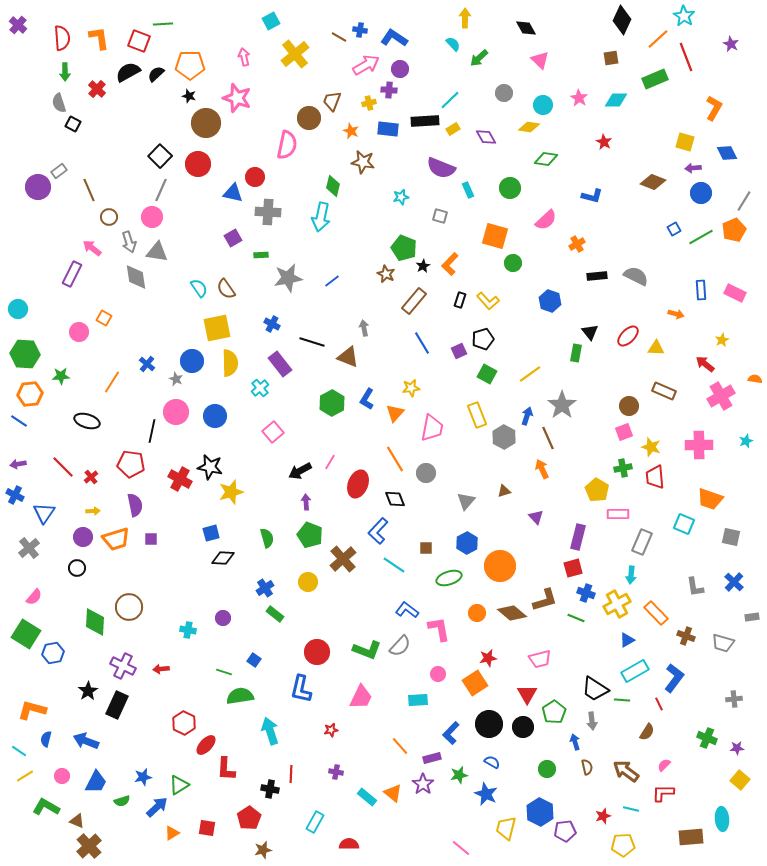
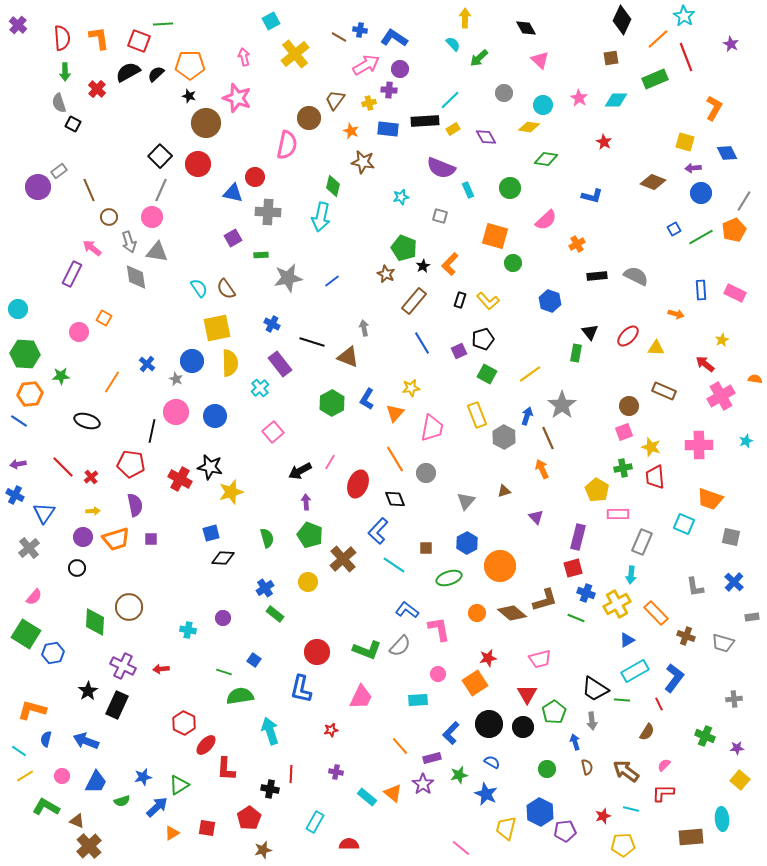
brown trapezoid at (332, 101): moved 3 px right, 1 px up; rotated 15 degrees clockwise
green cross at (707, 738): moved 2 px left, 2 px up
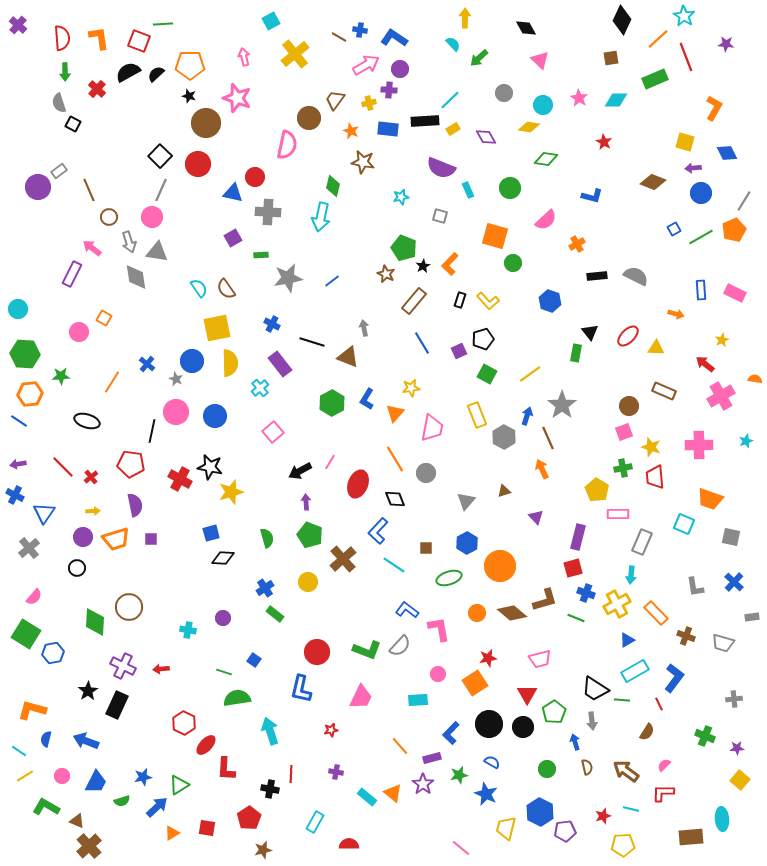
purple star at (731, 44): moved 5 px left; rotated 21 degrees counterclockwise
green semicircle at (240, 696): moved 3 px left, 2 px down
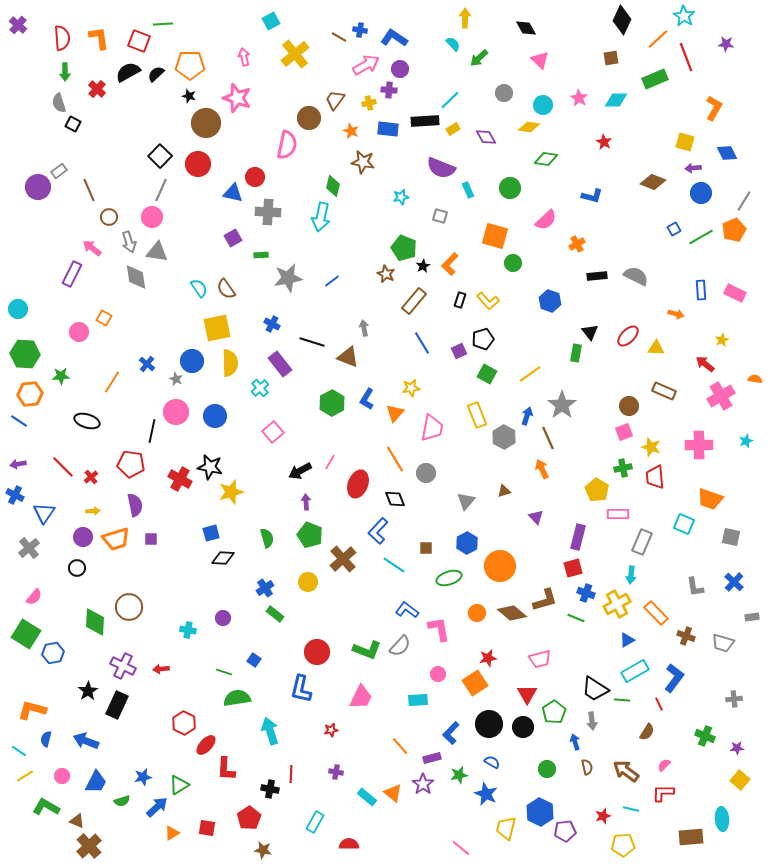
brown star at (263, 850): rotated 24 degrees clockwise
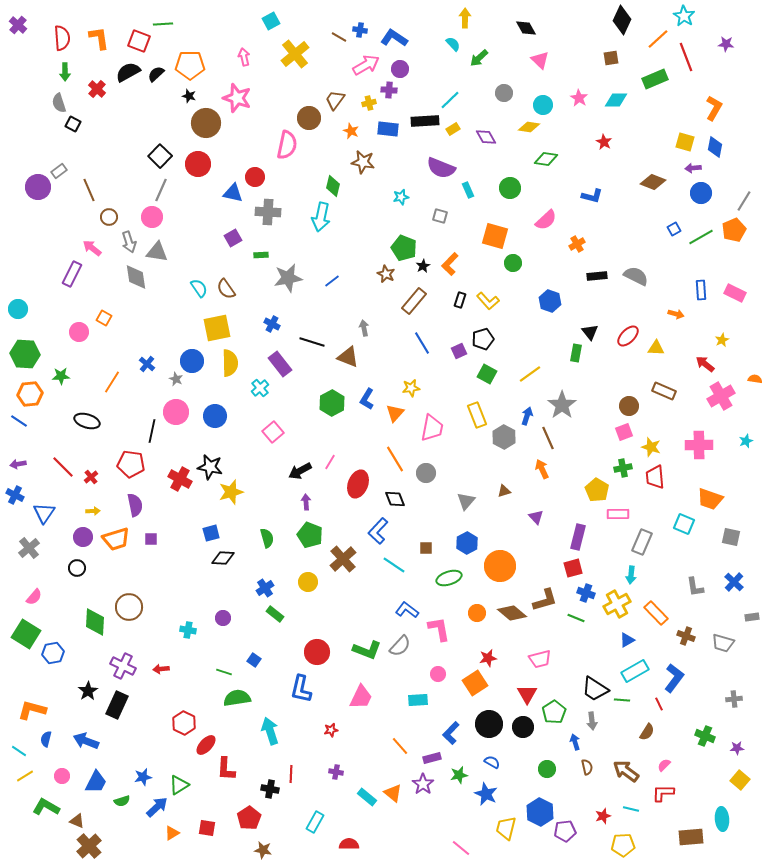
blue diamond at (727, 153): moved 12 px left, 6 px up; rotated 40 degrees clockwise
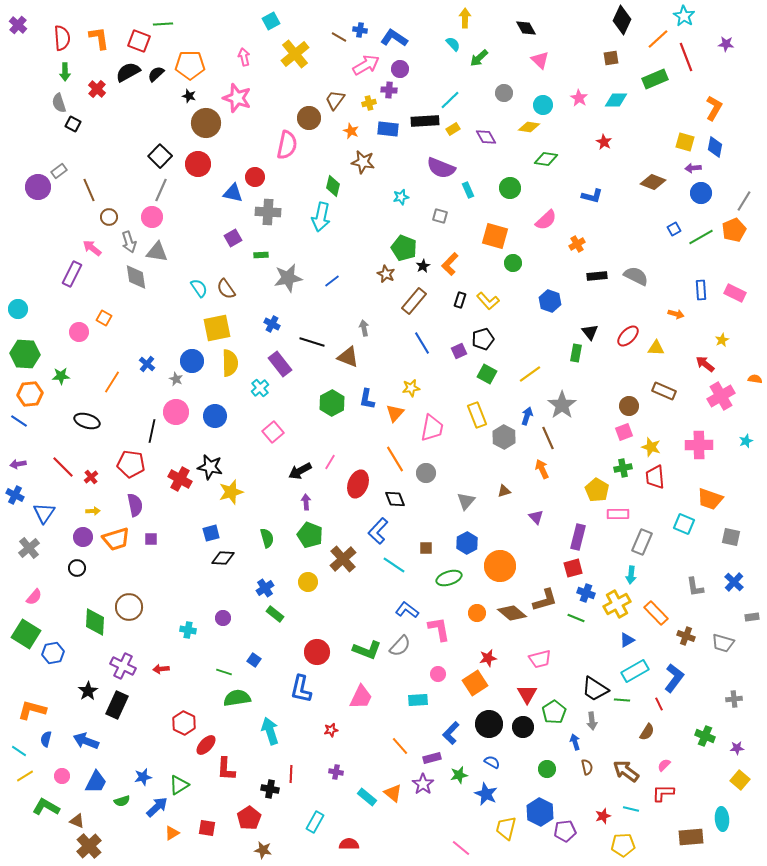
blue L-shape at (367, 399): rotated 20 degrees counterclockwise
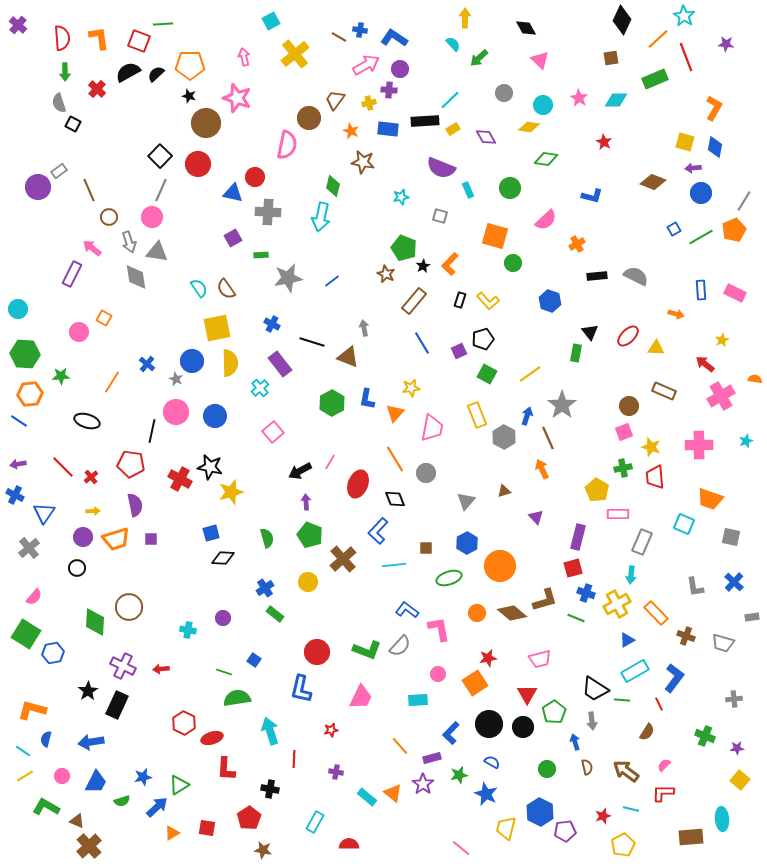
cyan line at (394, 565): rotated 40 degrees counterclockwise
blue arrow at (86, 741): moved 5 px right, 1 px down; rotated 30 degrees counterclockwise
red ellipse at (206, 745): moved 6 px right, 7 px up; rotated 30 degrees clockwise
cyan line at (19, 751): moved 4 px right
red line at (291, 774): moved 3 px right, 15 px up
yellow pentagon at (623, 845): rotated 25 degrees counterclockwise
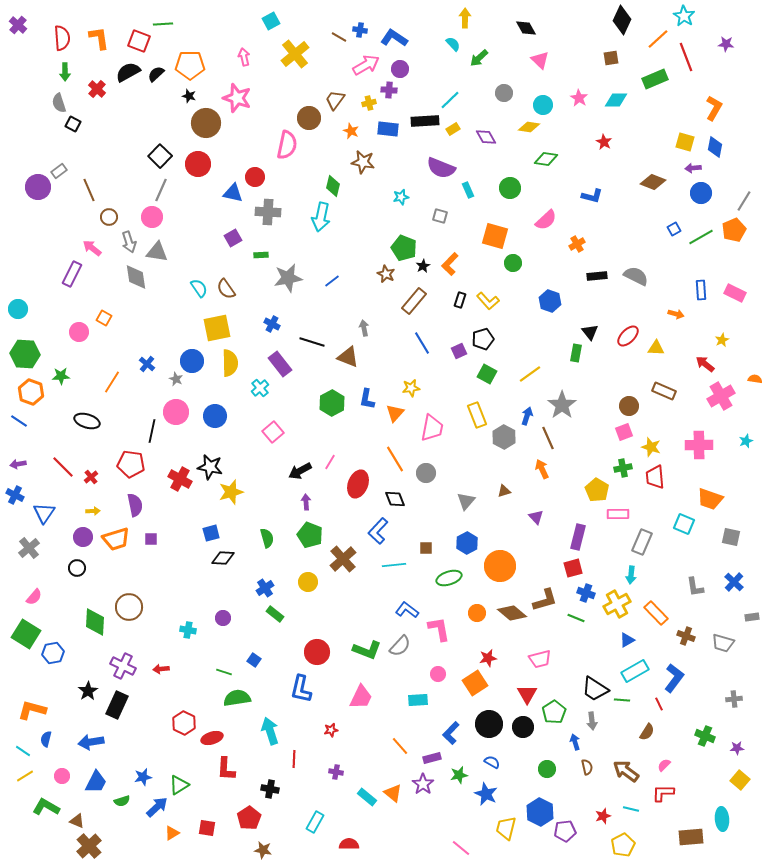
orange hexagon at (30, 394): moved 1 px right, 2 px up; rotated 25 degrees clockwise
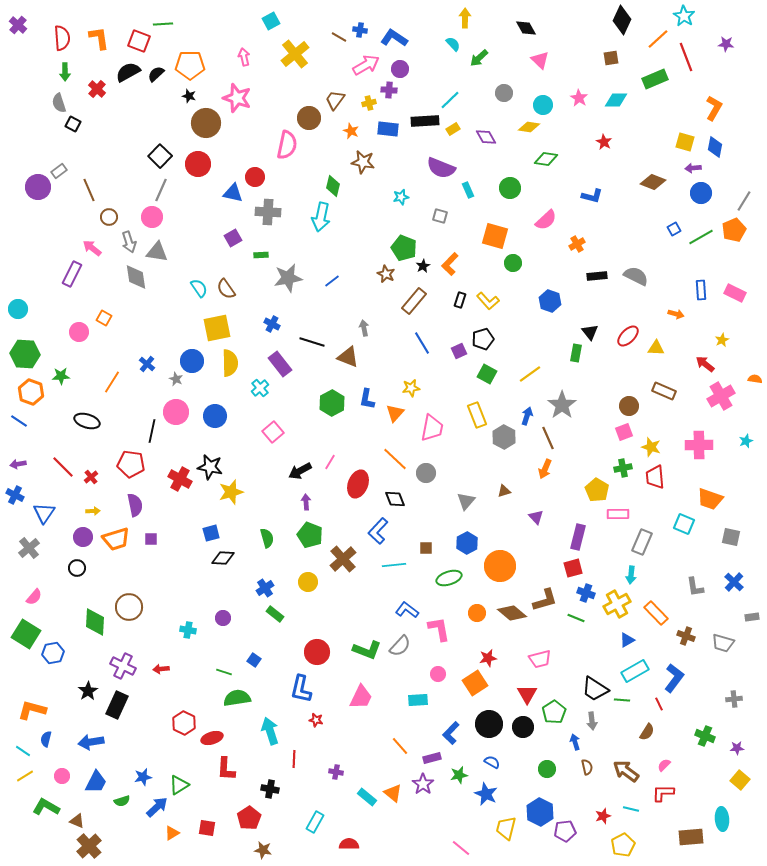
orange line at (395, 459): rotated 16 degrees counterclockwise
orange arrow at (542, 469): moved 3 px right; rotated 132 degrees counterclockwise
red star at (331, 730): moved 15 px left, 10 px up; rotated 24 degrees clockwise
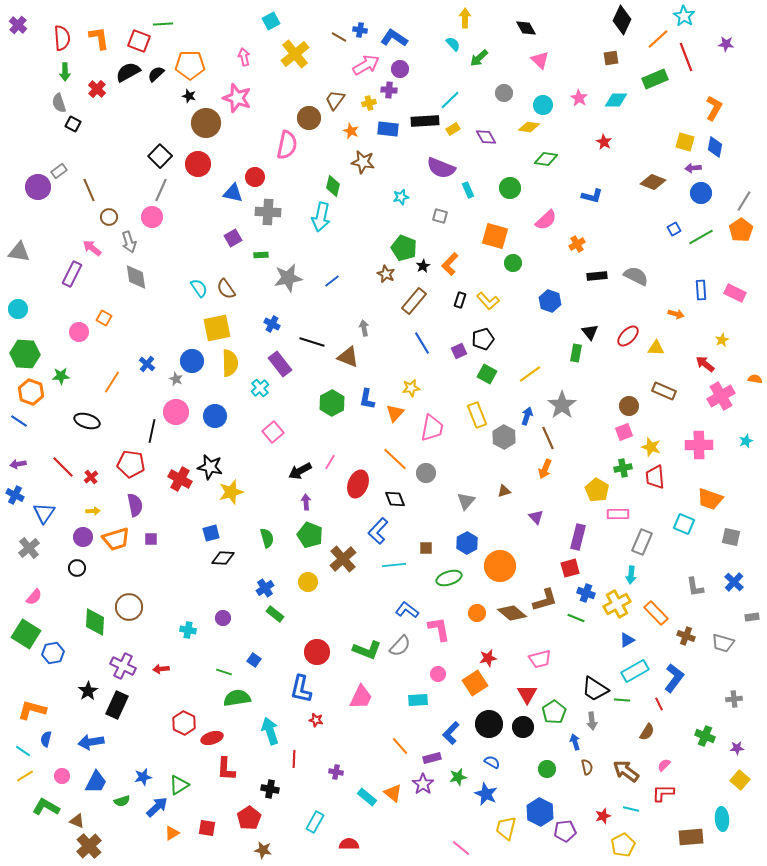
orange pentagon at (734, 230): moved 7 px right; rotated 10 degrees counterclockwise
gray triangle at (157, 252): moved 138 px left
red square at (573, 568): moved 3 px left
green star at (459, 775): moved 1 px left, 2 px down
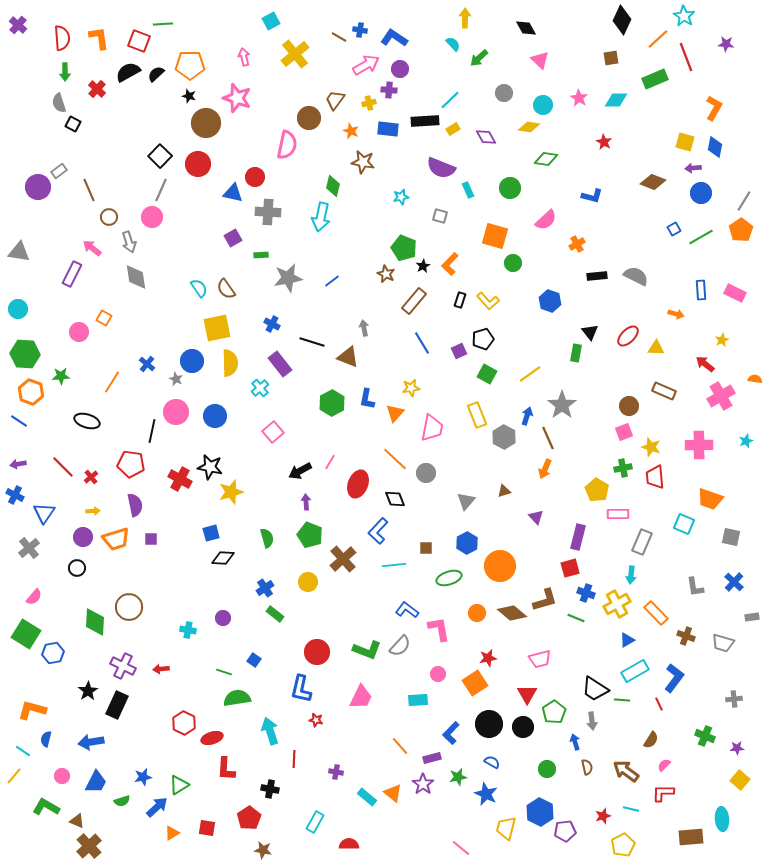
brown semicircle at (647, 732): moved 4 px right, 8 px down
yellow line at (25, 776): moved 11 px left; rotated 18 degrees counterclockwise
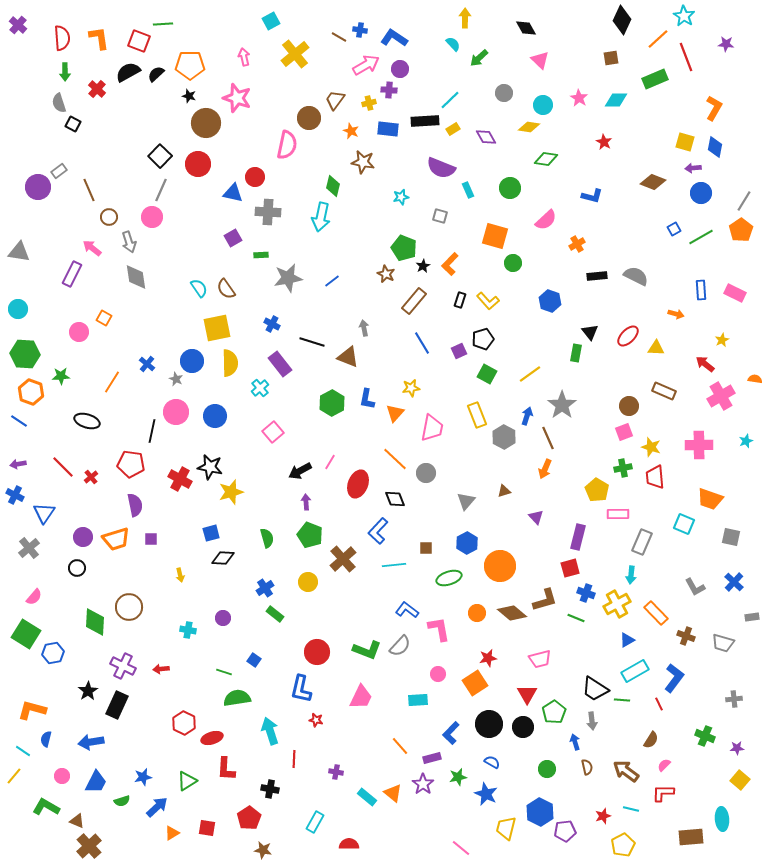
yellow arrow at (93, 511): moved 87 px right, 64 px down; rotated 80 degrees clockwise
gray L-shape at (695, 587): rotated 20 degrees counterclockwise
green triangle at (179, 785): moved 8 px right, 4 px up
